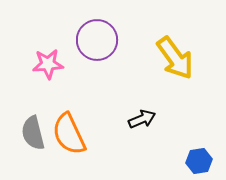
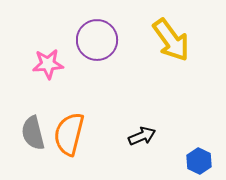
yellow arrow: moved 4 px left, 18 px up
black arrow: moved 17 px down
orange semicircle: rotated 39 degrees clockwise
blue hexagon: rotated 25 degrees counterclockwise
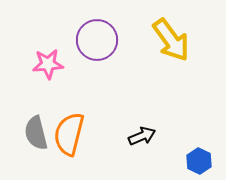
gray semicircle: moved 3 px right
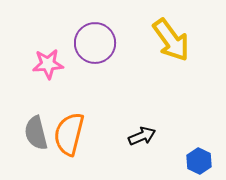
purple circle: moved 2 px left, 3 px down
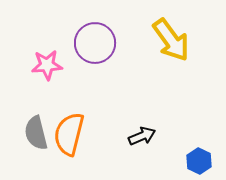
pink star: moved 1 px left, 1 px down
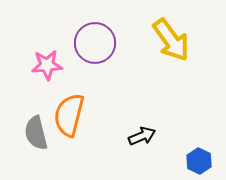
orange semicircle: moved 19 px up
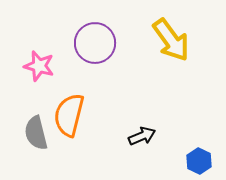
pink star: moved 8 px left, 1 px down; rotated 20 degrees clockwise
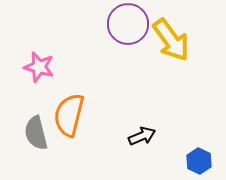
purple circle: moved 33 px right, 19 px up
pink star: moved 1 px down
